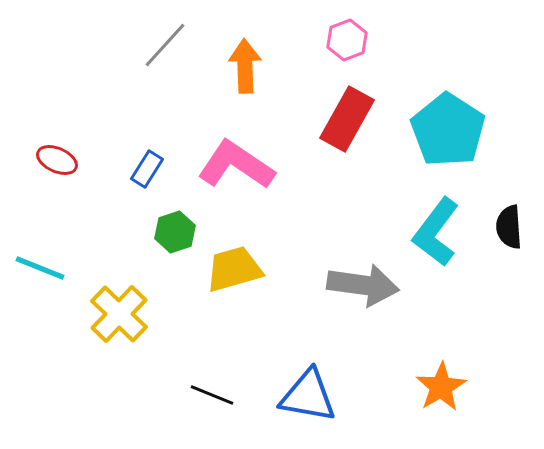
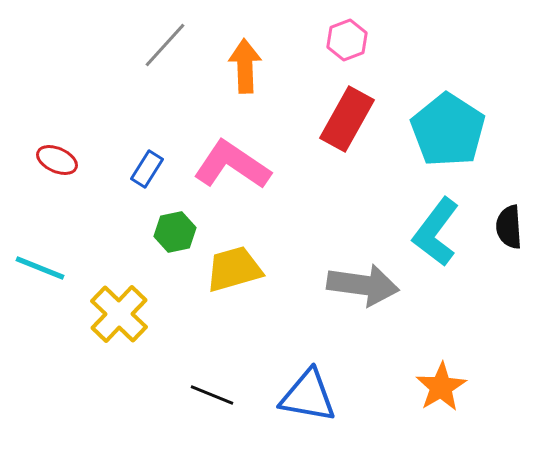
pink L-shape: moved 4 px left
green hexagon: rotated 6 degrees clockwise
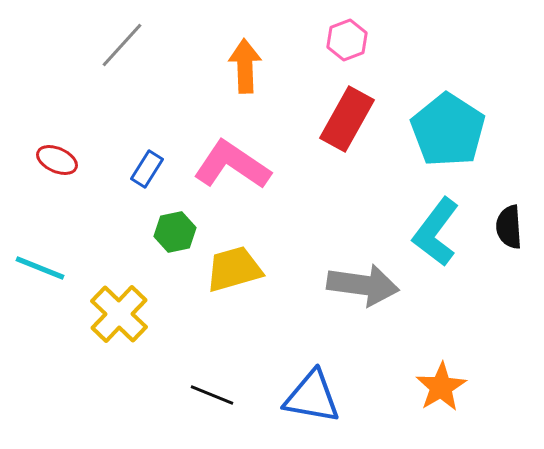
gray line: moved 43 px left
blue triangle: moved 4 px right, 1 px down
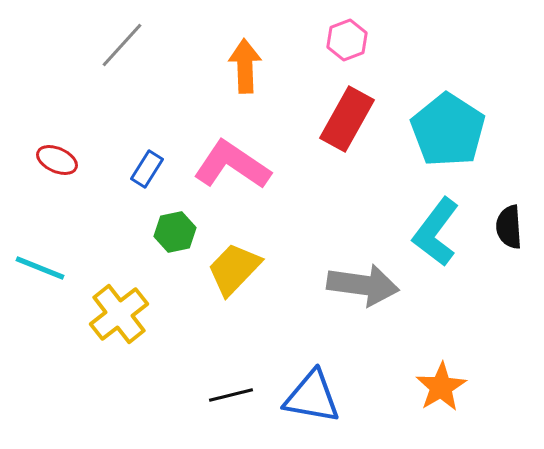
yellow trapezoid: rotated 30 degrees counterclockwise
yellow cross: rotated 8 degrees clockwise
black line: moved 19 px right; rotated 36 degrees counterclockwise
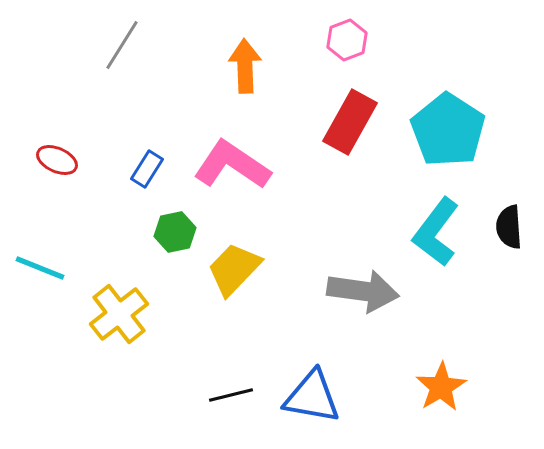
gray line: rotated 10 degrees counterclockwise
red rectangle: moved 3 px right, 3 px down
gray arrow: moved 6 px down
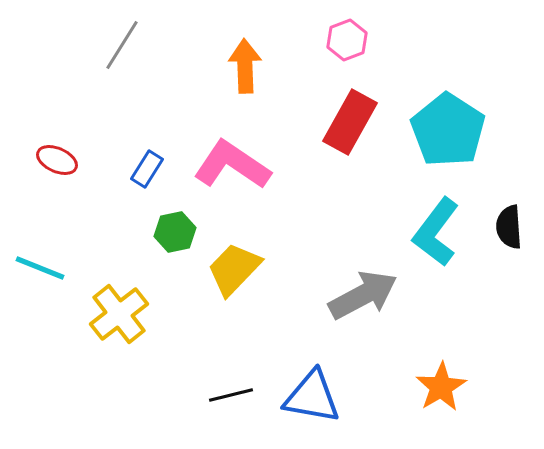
gray arrow: moved 4 px down; rotated 36 degrees counterclockwise
